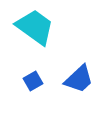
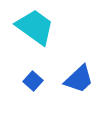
blue square: rotated 18 degrees counterclockwise
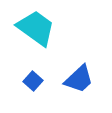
cyan trapezoid: moved 1 px right, 1 px down
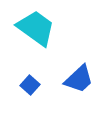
blue square: moved 3 px left, 4 px down
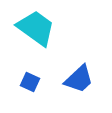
blue square: moved 3 px up; rotated 18 degrees counterclockwise
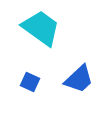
cyan trapezoid: moved 5 px right
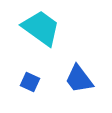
blue trapezoid: rotated 96 degrees clockwise
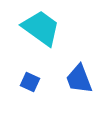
blue trapezoid: rotated 16 degrees clockwise
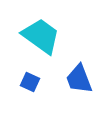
cyan trapezoid: moved 8 px down
